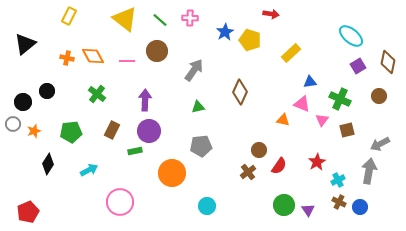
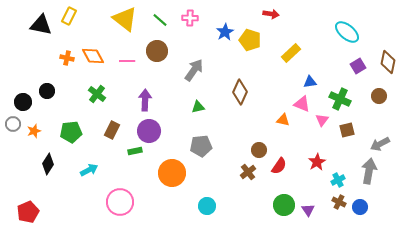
cyan ellipse at (351, 36): moved 4 px left, 4 px up
black triangle at (25, 44): moved 16 px right, 19 px up; rotated 50 degrees clockwise
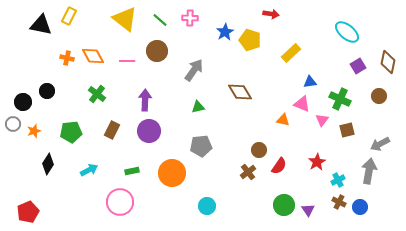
brown diamond at (240, 92): rotated 55 degrees counterclockwise
green rectangle at (135, 151): moved 3 px left, 20 px down
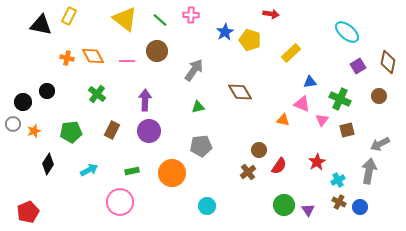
pink cross at (190, 18): moved 1 px right, 3 px up
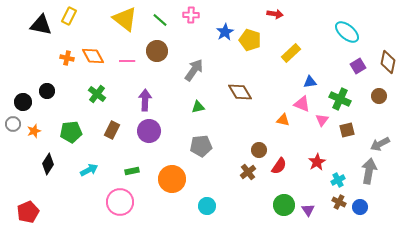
red arrow at (271, 14): moved 4 px right
orange circle at (172, 173): moved 6 px down
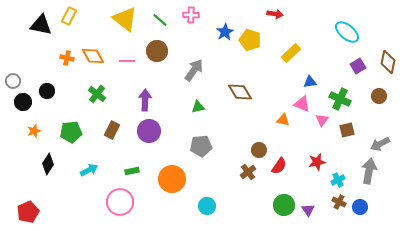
gray circle at (13, 124): moved 43 px up
red star at (317, 162): rotated 18 degrees clockwise
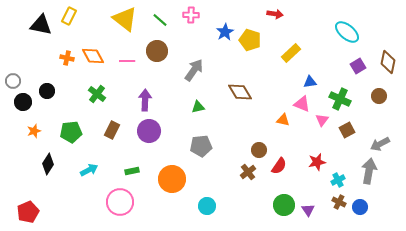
brown square at (347, 130): rotated 14 degrees counterclockwise
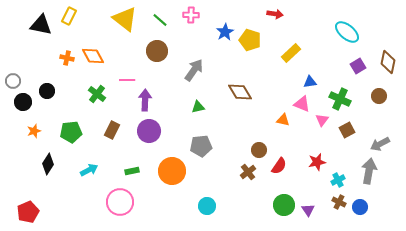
pink line at (127, 61): moved 19 px down
orange circle at (172, 179): moved 8 px up
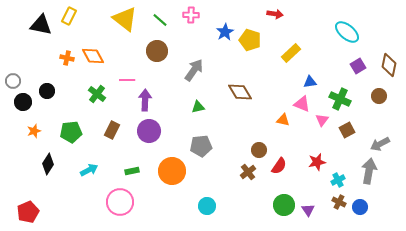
brown diamond at (388, 62): moved 1 px right, 3 px down
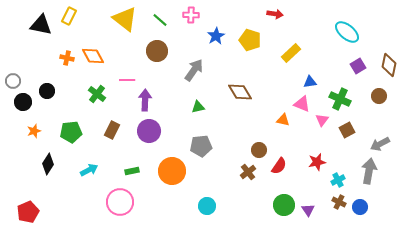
blue star at (225, 32): moved 9 px left, 4 px down
